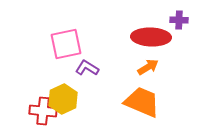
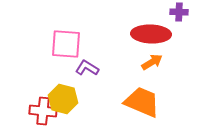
purple cross: moved 8 px up
red ellipse: moved 3 px up
pink square: rotated 16 degrees clockwise
orange arrow: moved 4 px right, 5 px up
yellow hexagon: rotated 20 degrees counterclockwise
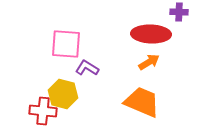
orange arrow: moved 3 px left
yellow hexagon: moved 5 px up
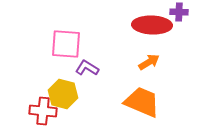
red ellipse: moved 1 px right, 9 px up
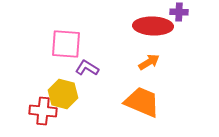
red ellipse: moved 1 px right, 1 px down
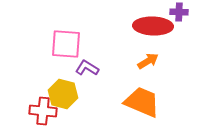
orange arrow: moved 1 px left, 1 px up
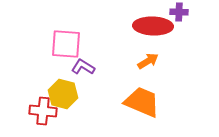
purple L-shape: moved 4 px left, 1 px up
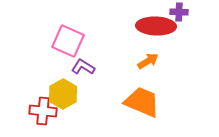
red ellipse: moved 3 px right
pink square: moved 2 px right, 3 px up; rotated 20 degrees clockwise
yellow hexagon: rotated 16 degrees clockwise
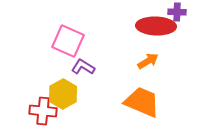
purple cross: moved 2 px left
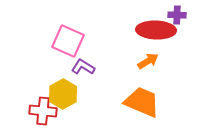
purple cross: moved 3 px down
red ellipse: moved 4 px down
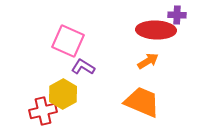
red cross: rotated 20 degrees counterclockwise
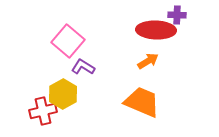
pink square: rotated 16 degrees clockwise
